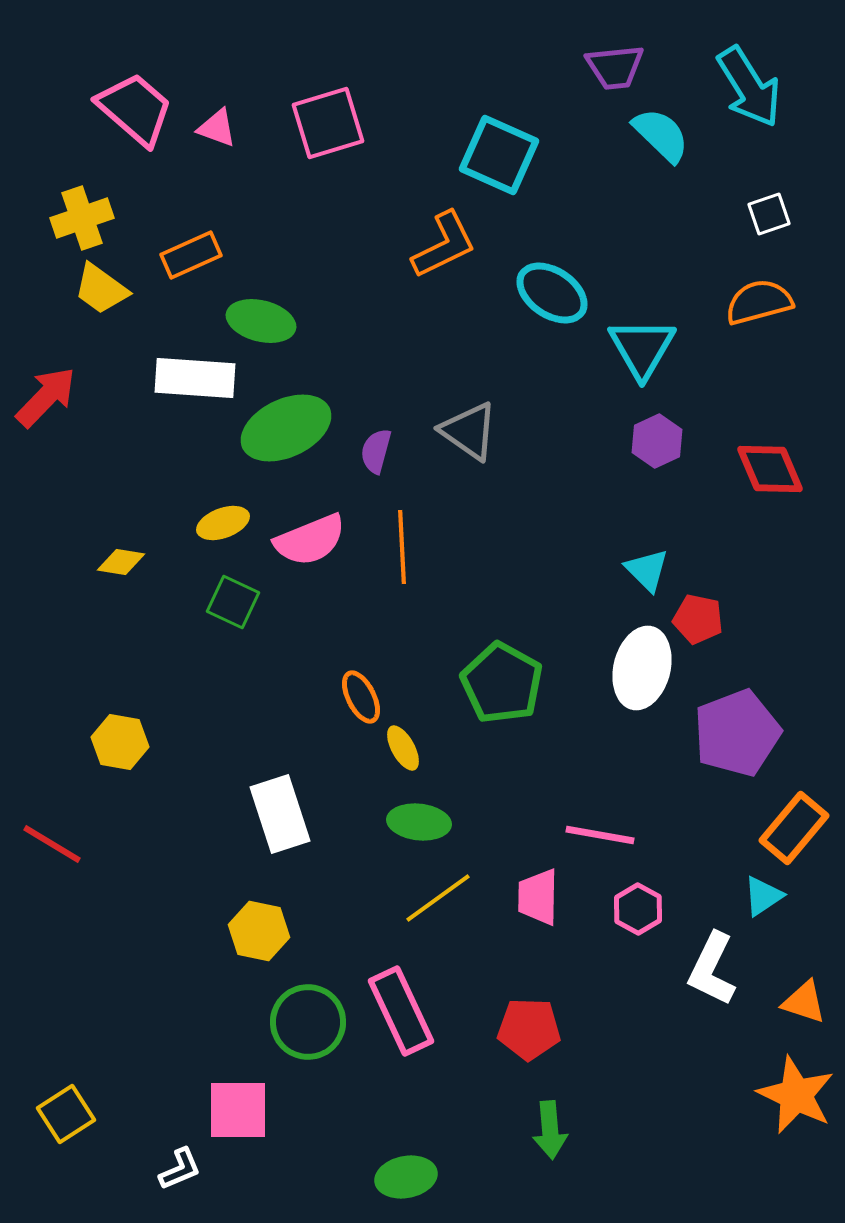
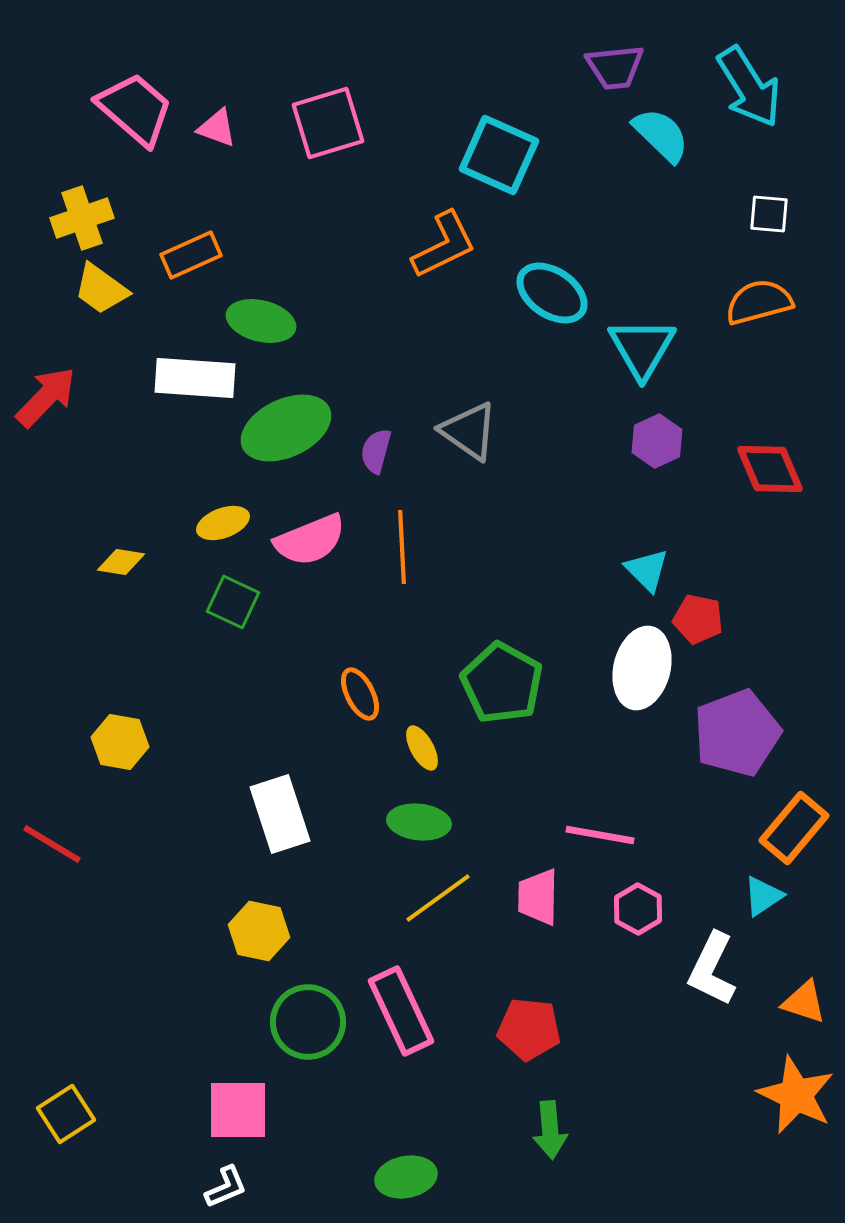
white square at (769, 214): rotated 24 degrees clockwise
orange ellipse at (361, 697): moved 1 px left, 3 px up
yellow ellipse at (403, 748): moved 19 px right
red pentagon at (529, 1029): rotated 4 degrees clockwise
white L-shape at (180, 1169): moved 46 px right, 18 px down
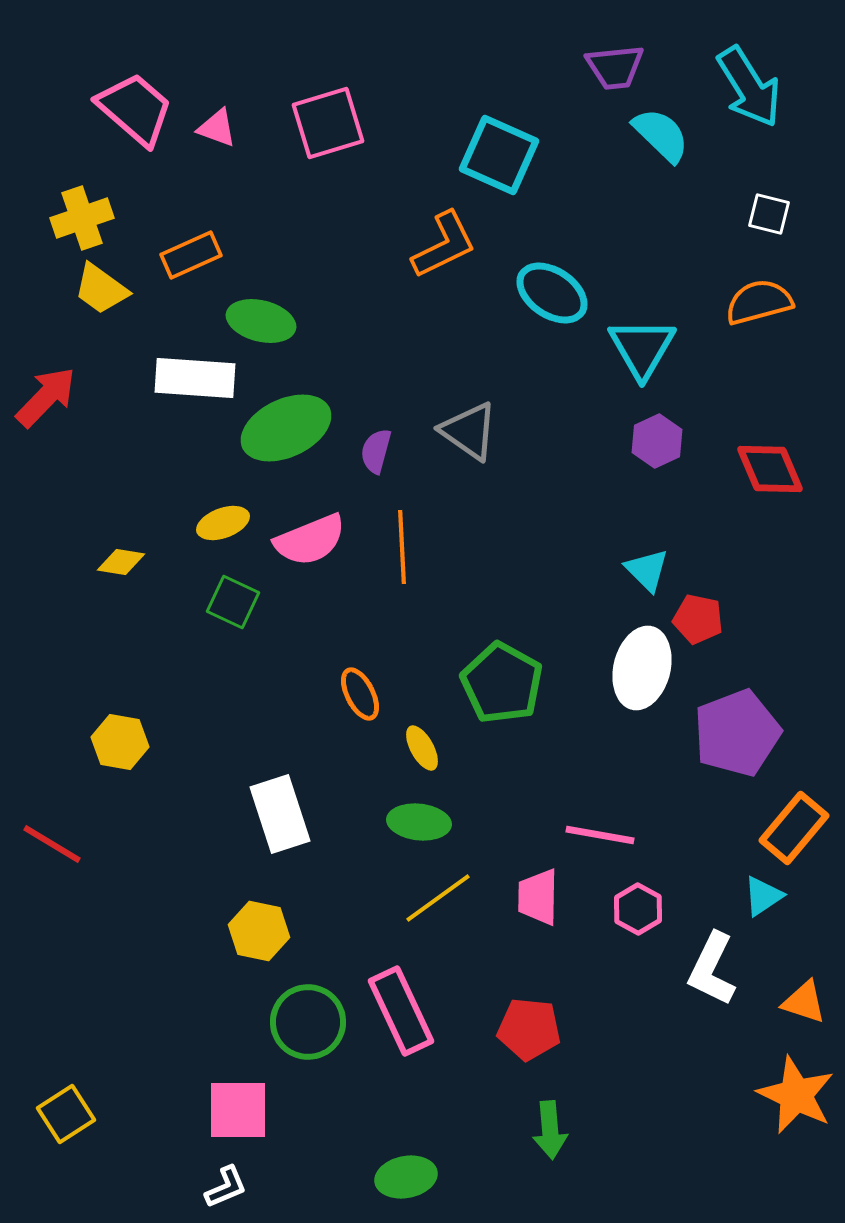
white square at (769, 214): rotated 9 degrees clockwise
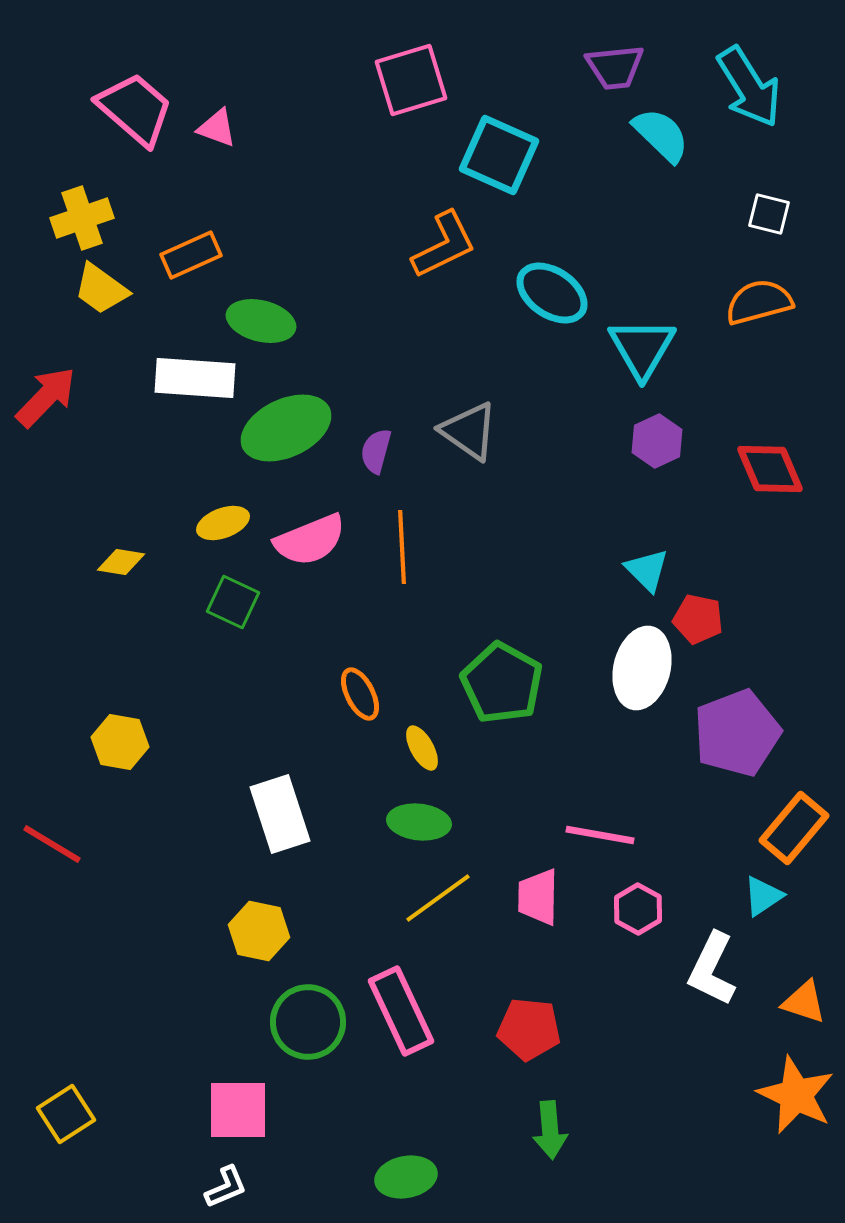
pink square at (328, 123): moved 83 px right, 43 px up
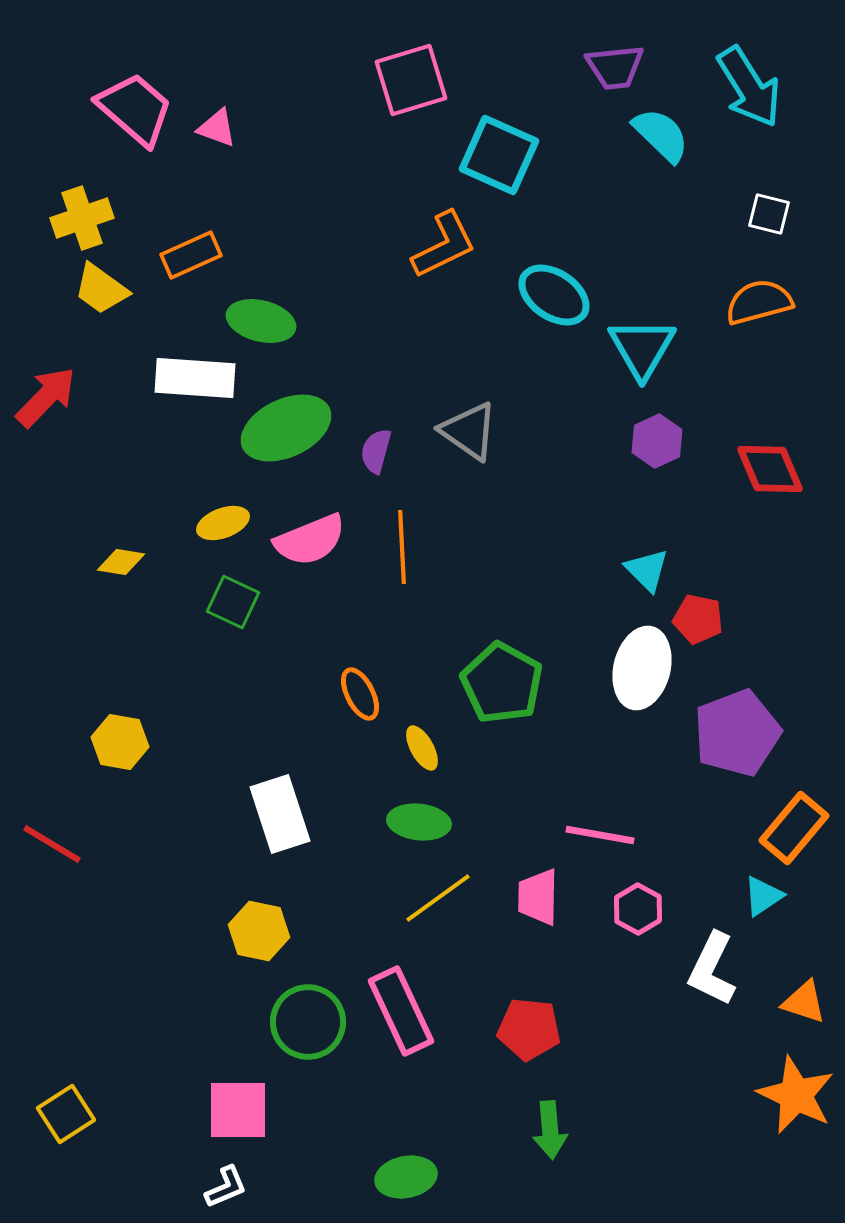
cyan ellipse at (552, 293): moved 2 px right, 2 px down
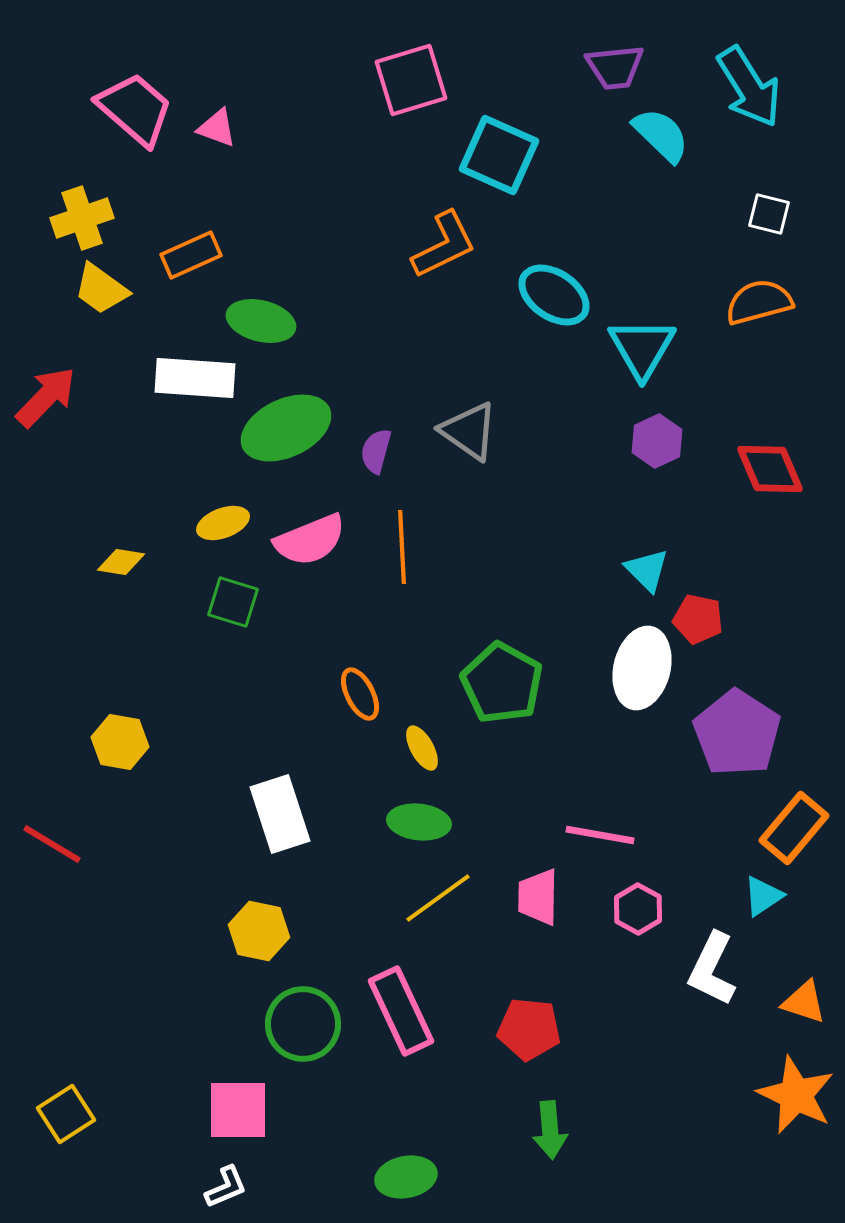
green square at (233, 602): rotated 8 degrees counterclockwise
purple pentagon at (737, 733): rotated 18 degrees counterclockwise
green circle at (308, 1022): moved 5 px left, 2 px down
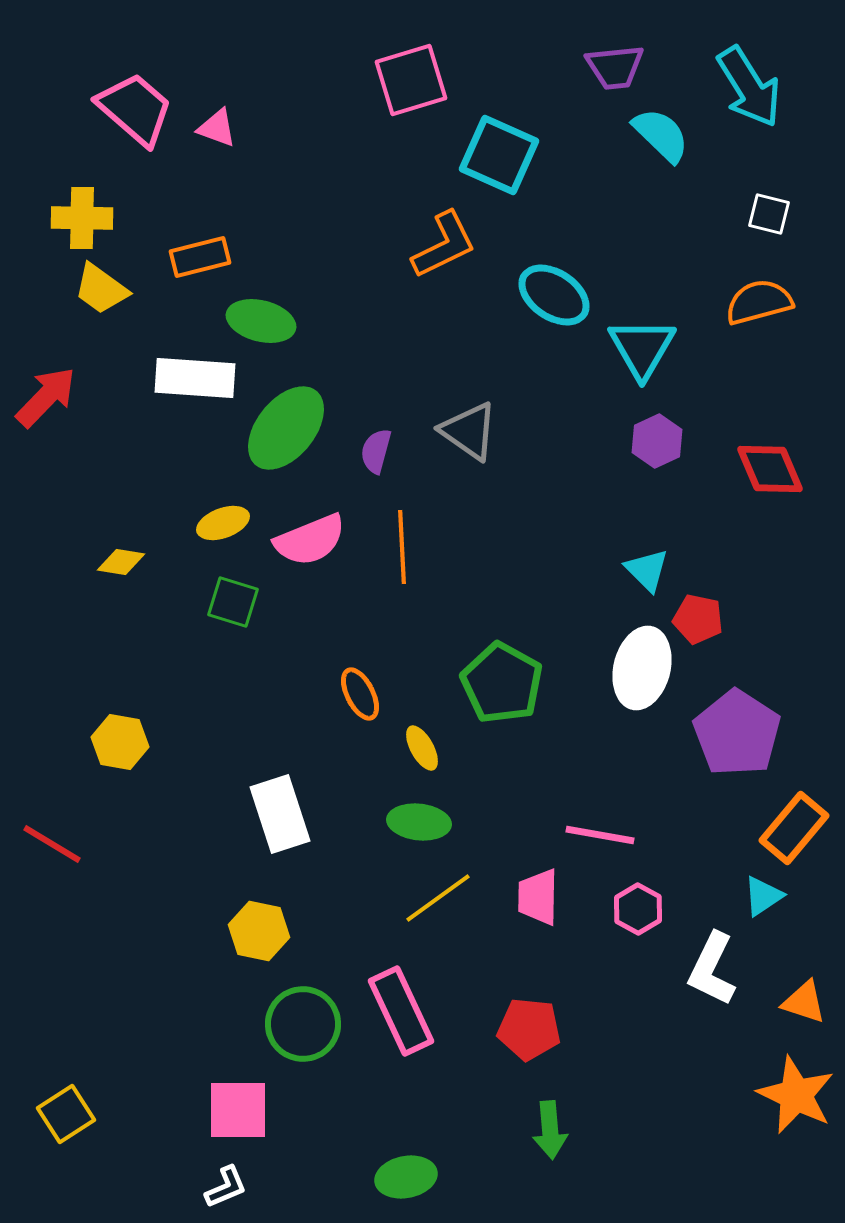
yellow cross at (82, 218): rotated 20 degrees clockwise
orange rectangle at (191, 255): moved 9 px right, 2 px down; rotated 10 degrees clockwise
green ellipse at (286, 428): rotated 26 degrees counterclockwise
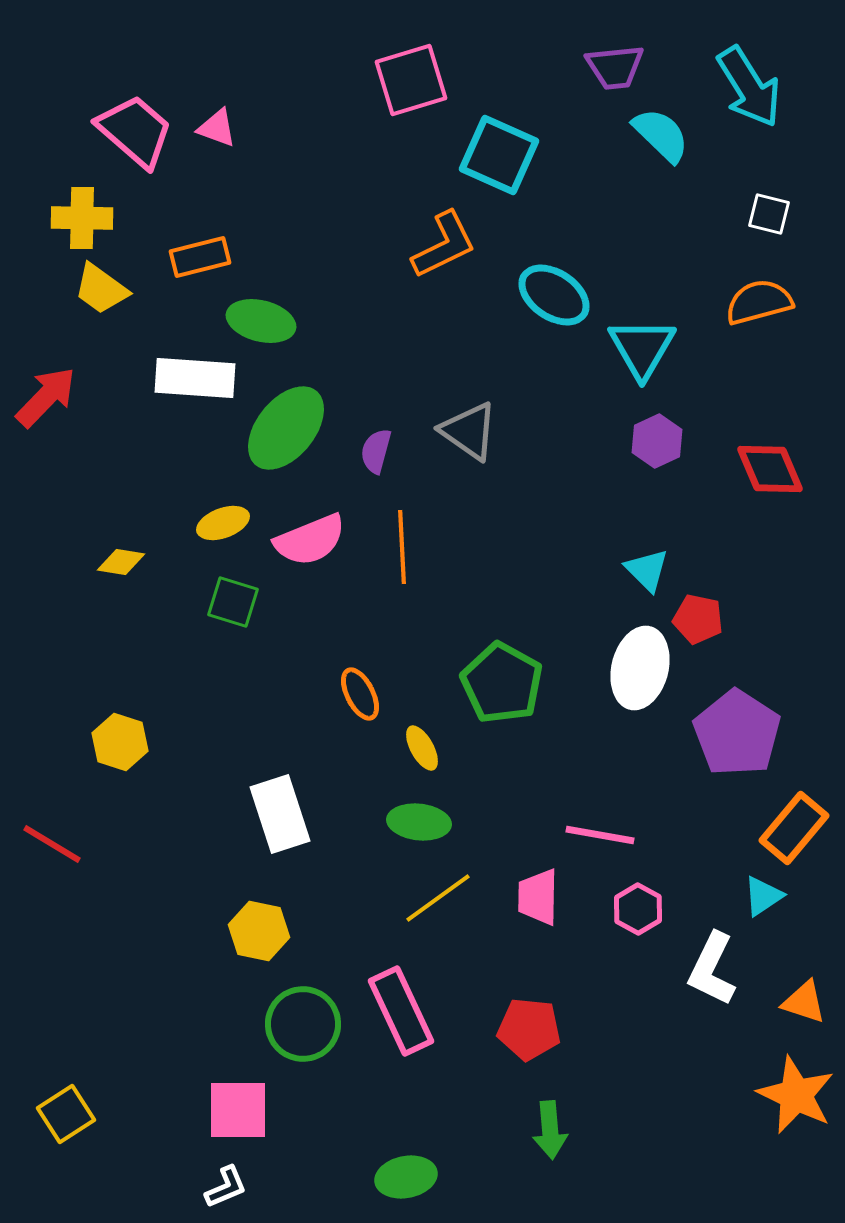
pink trapezoid at (135, 109): moved 22 px down
white ellipse at (642, 668): moved 2 px left
yellow hexagon at (120, 742): rotated 8 degrees clockwise
